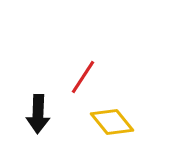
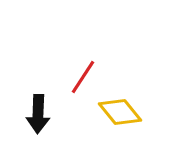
yellow diamond: moved 8 px right, 10 px up
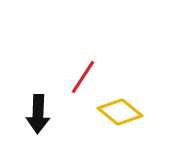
yellow diamond: rotated 12 degrees counterclockwise
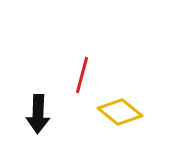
red line: moved 1 px left, 2 px up; rotated 18 degrees counterclockwise
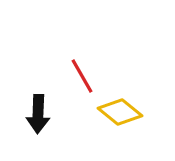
red line: moved 1 px down; rotated 45 degrees counterclockwise
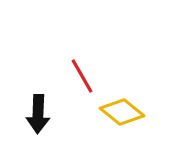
yellow diamond: moved 2 px right
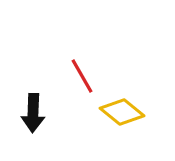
black arrow: moved 5 px left, 1 px up
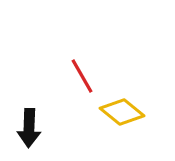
black arrow: moved 4 px left, 15 px down
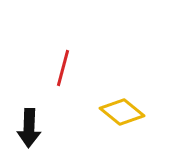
red line: moved 19 px left, 8 px up; rotated 45 degrees clockwise
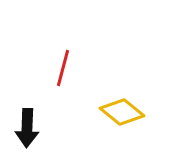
black arrow: moved 2 px left
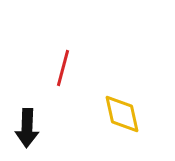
yellow diamond: moved 2 px down; rotated 39 degrees clockwise
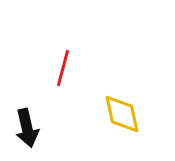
black arrow: rotated 15 degrees counterclockwise
